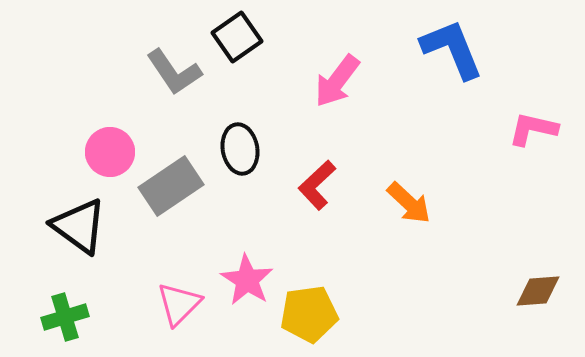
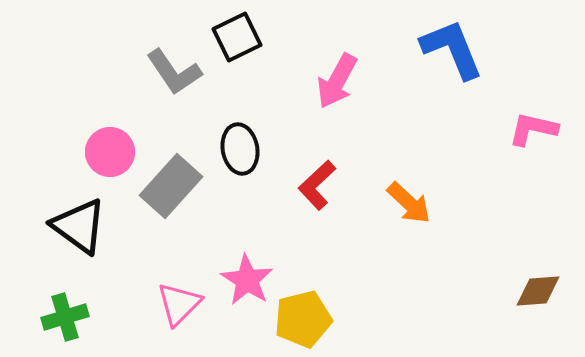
black square: rotated 9 degrees clockwise
pink arrow: rotated 8 degrees counterclockwise
gray rectangle: rotated 14 degrees counterclockwise
yellow pentagon: moved 6 px left, 5 px down; rotated 6 degrees counterclockwise
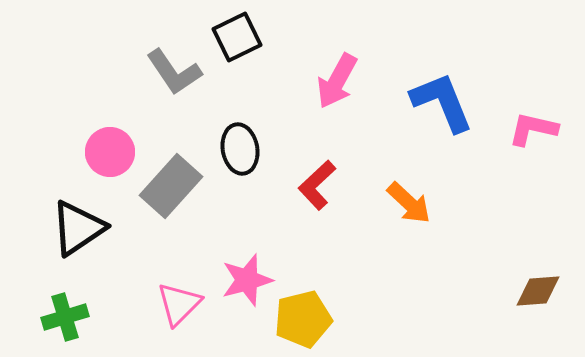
blue L-shape: moved 10 px left, 53 px down
black triangle: moved 1 px left, 2 px down; rotated 50 degrees clockwise
pink star: rotated 24 degrees clockwise
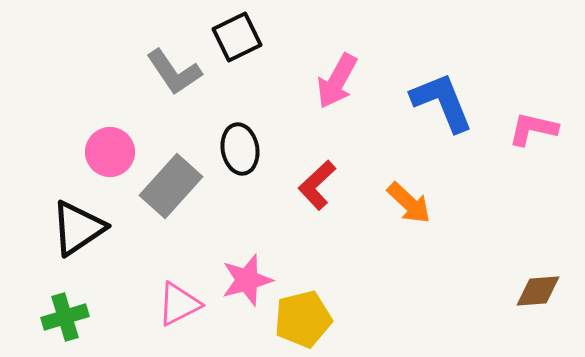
pink triangle: rotated 18 degrees clockwise
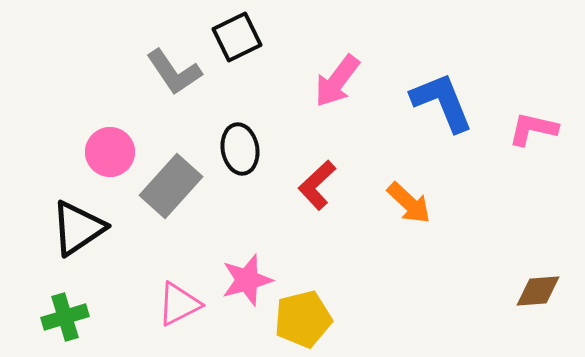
pink arrow: rotated 8 degrees clockwise
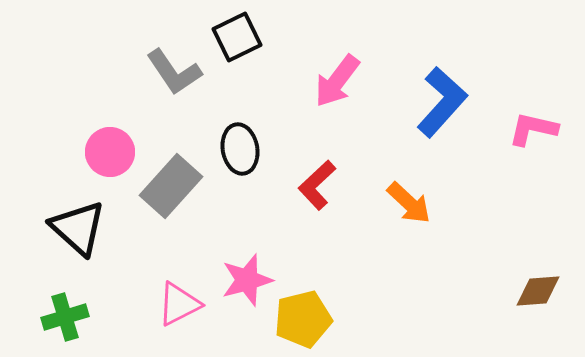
blue L-shape: rotated 64 degrees clockwise
black triangle: rotated 44 degrees counterclockwise
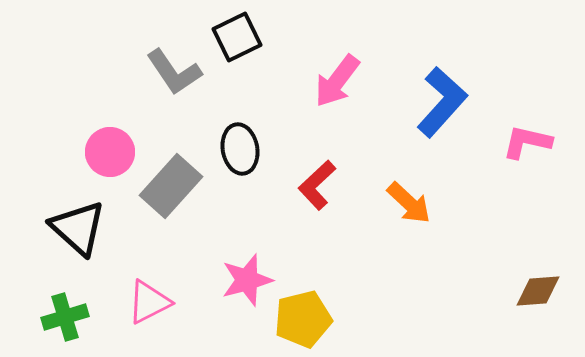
pink L-shape: moved 6 px left, 13 px down
pink triangle: moved 30 px left, 2 px up
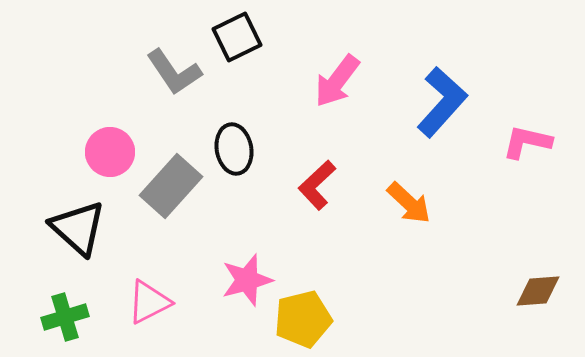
black ellipse: moved 6 px left
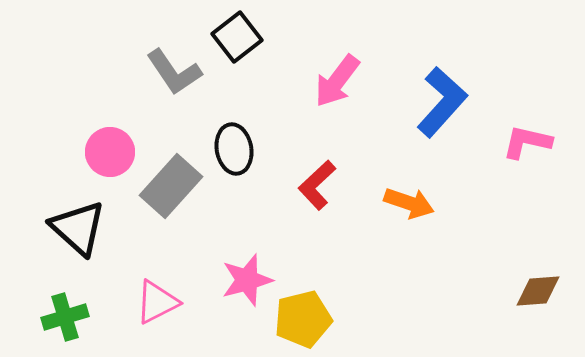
black square: rotated 12 degrees counterclockwise
orange arrow: rotated 24 degrees counterclockwise
pink triangle: moved 8 px right
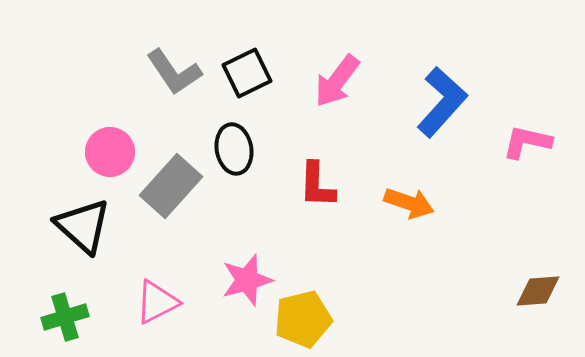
black square: moved 10 px right, 36 px down; rotated 12 degrees clockwise
red L-shape: rotated 45 degrees counterclockwise
black triangle: moved 5 px right, 2 px up
